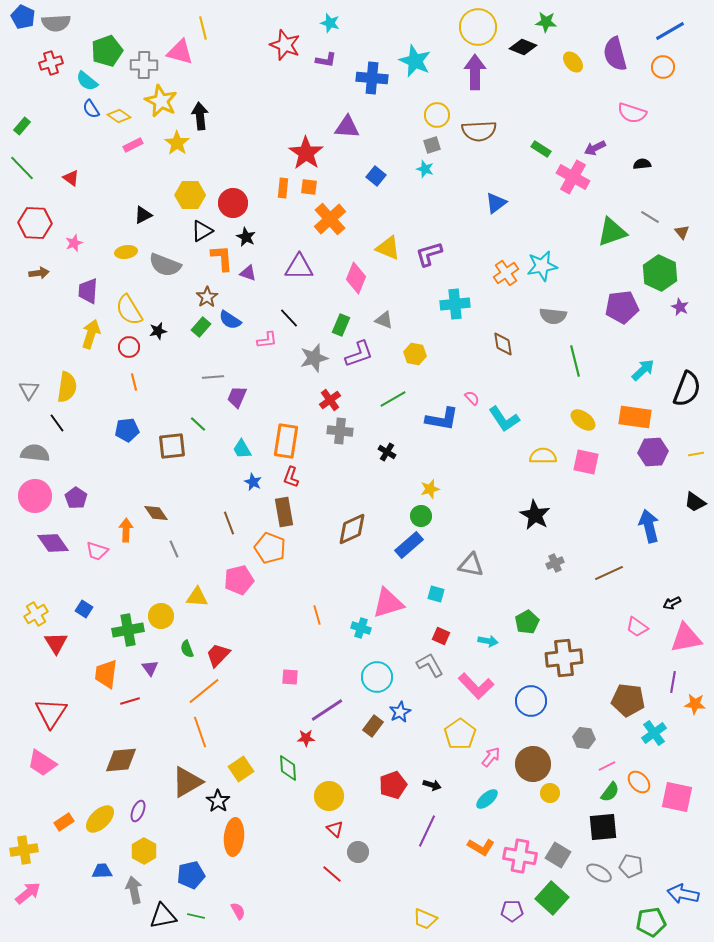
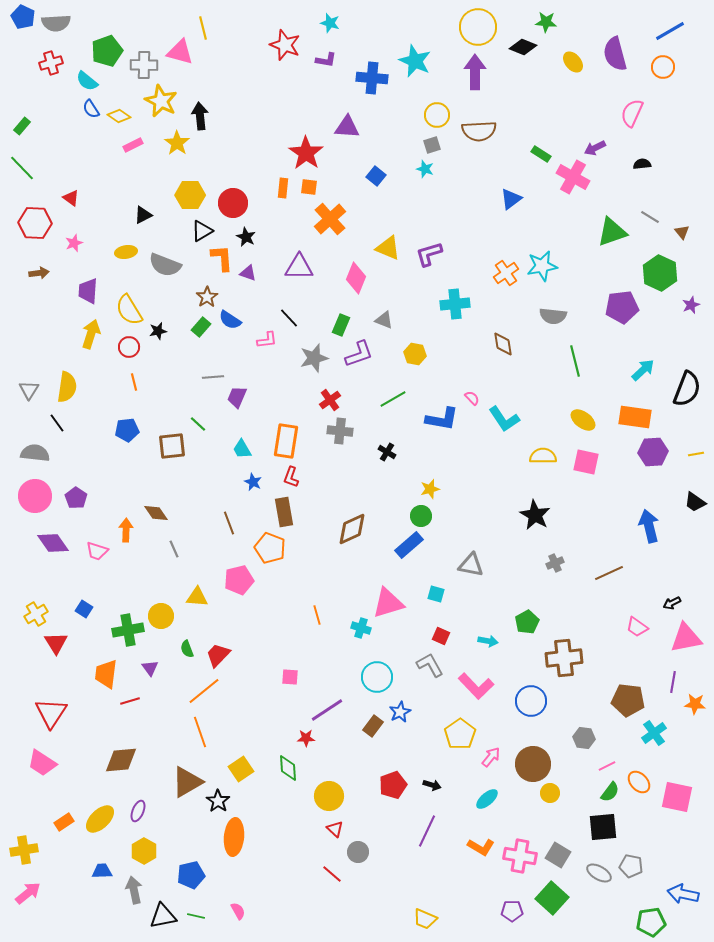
pink semicircle at (632, 113): rotated 96 degrees clockwise
green rectangle at (541, 149): moved 5 px down
red triangle at (71, 178): moved 20 px down
blue triangle at (496, 203): moved 15 px right, 4 px up
purple star at (680, 307): moved 11 px right, 2 px up; rotated 24 degrees clockwise
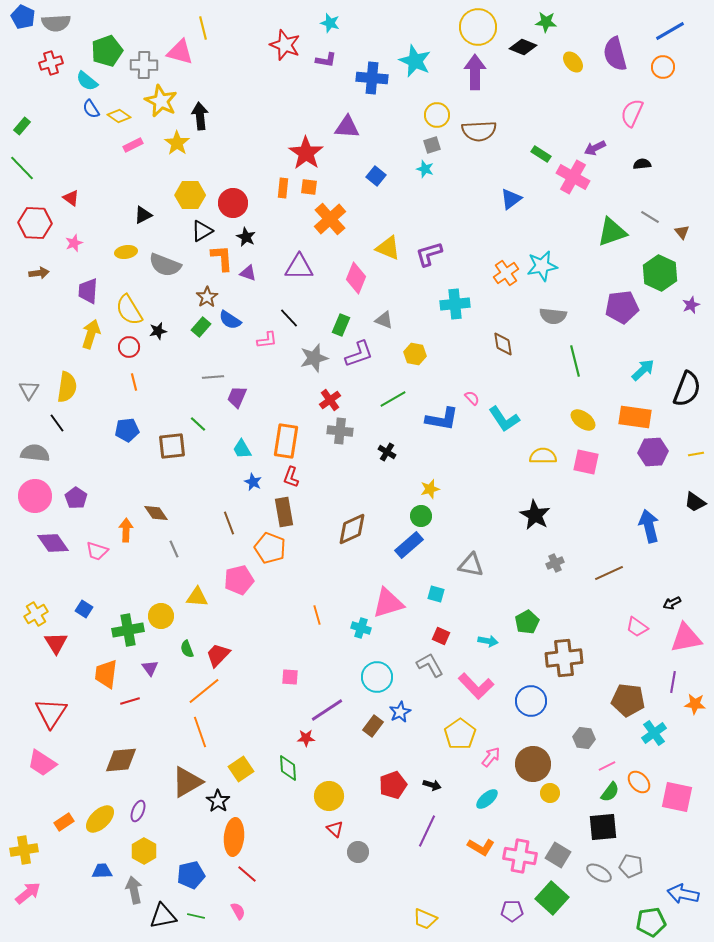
red line at (332, 874): moved 85 px left
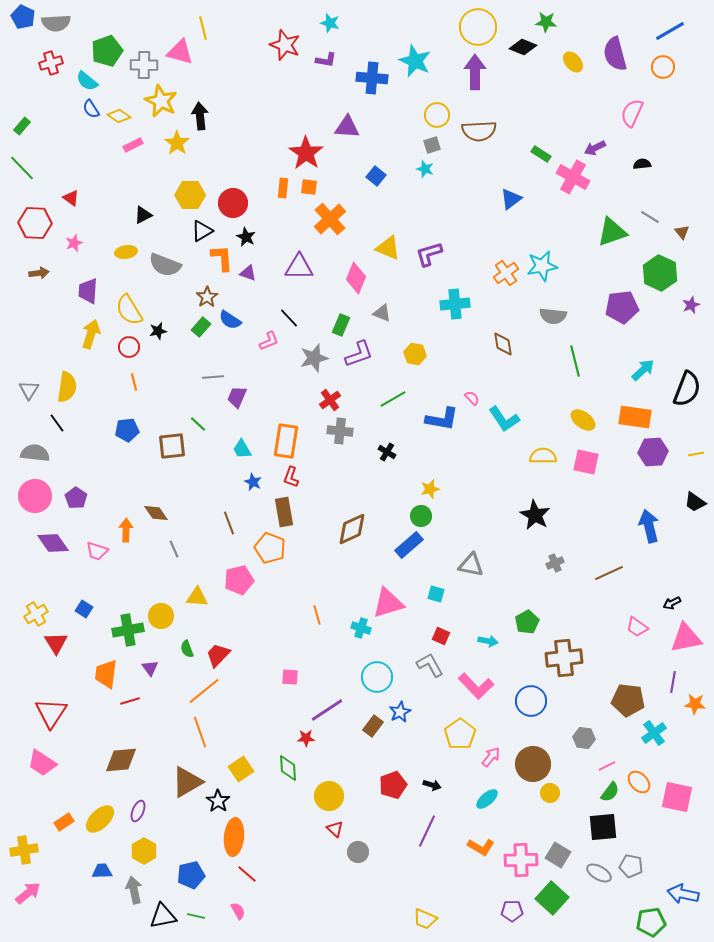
gray triangle at (384, 320): moved 2 px left, 7 px up
pink L-shape at (267, 340): moved 2 px right, 1 px down; rotated 15 degrees counterclockwise
pink cross at (520, 856): moved 1 px right, 4 px down; rotated 12 degrees counterclockwise
